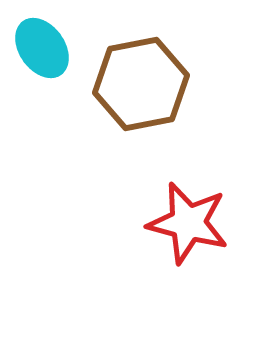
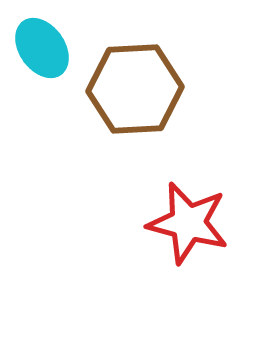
brown hexagon: moved 6 px left, 5 px down; rotated 8 degrees clockwise
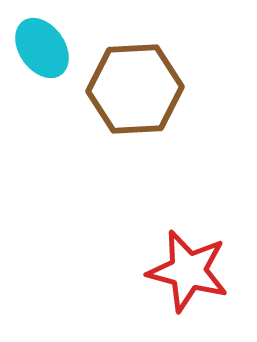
red star: moved 48 px down
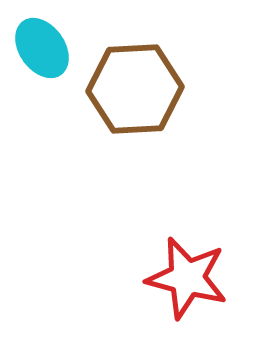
red star: moved 1 px left, 7 px down
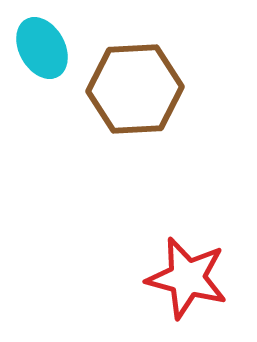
cyan ellipse: rotated 6 degrees clockwise
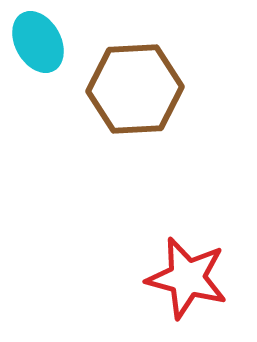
cyan ellipse: moved 4 px left, 6 px up
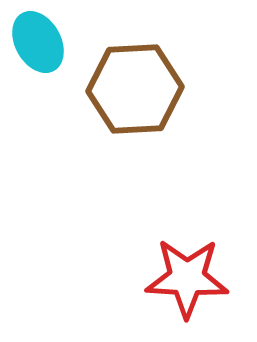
red star: rotated 12 degrees counterclockwise
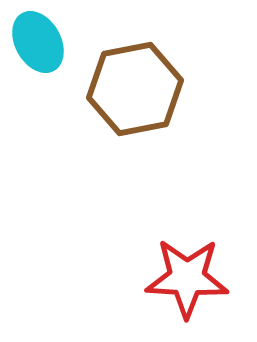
brown hexagon: rotated 8 degrees counterclockwise
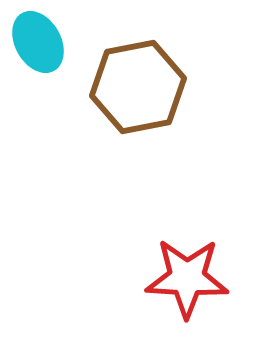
brown hexagon: moved 3 px right, 2 px up
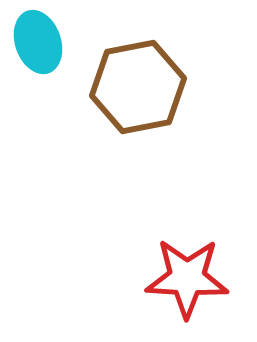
cyan ellipse: rotated 10 degrees clockwise
